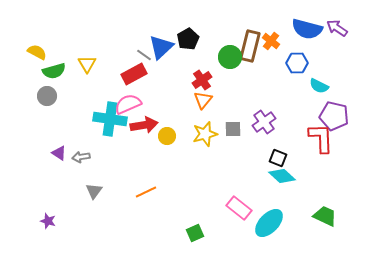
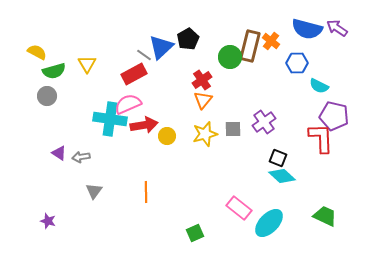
orange line: rotated 65 degrees counterclockwise
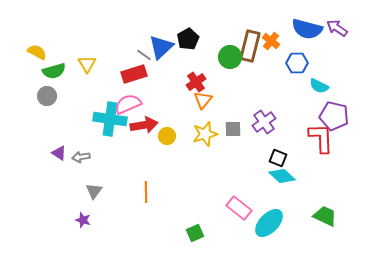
red rectangle: rotated 10 degrees clockwise
red cross: moved 6 px left, 2 px down
purple star: moved 35 px right, 1 px up
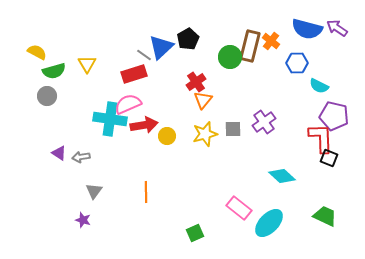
black square: moved 51 px right
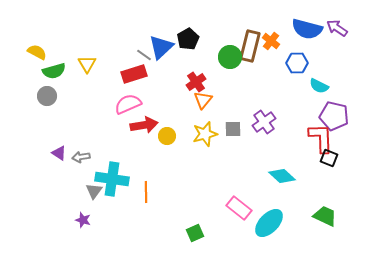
cyan cross: moved 2 px right, 60 px down
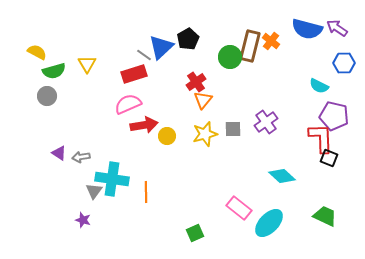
blue hexagon: moved 47 px right
purple cross: moved 2 px right
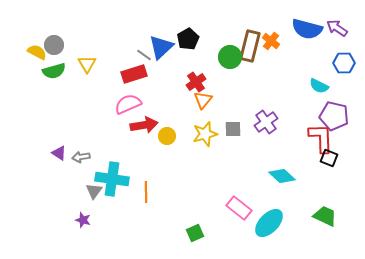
gray circle: moved 7 px right, 51 px up
